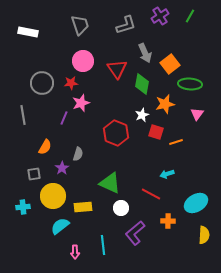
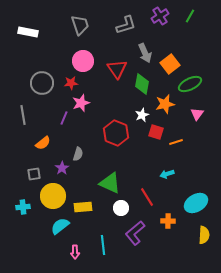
green ellipse: rotated 30 degrees counterclockwise
orange semicircle: moved 2 px left, 4 px up; rotated 21 degrees clockwise
red line: moved 4 px left, 3 px down; rotated 30 degrees clockwise
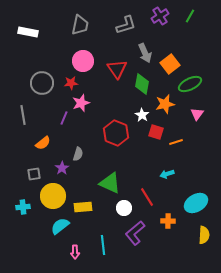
gray trapezoid: rotated 30 degrees clockwise
white star: rotated 16 degrees counterclockwise
white circle: moved 3 px right
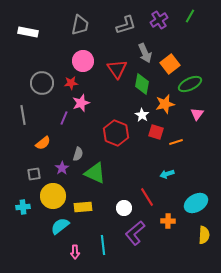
purple cross: moved 1 px left, 4 px down
green triangle: moved 15 px left, 10 px up
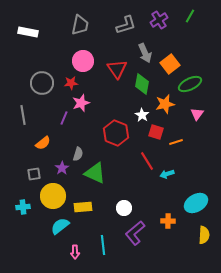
red line: moved 36 px up
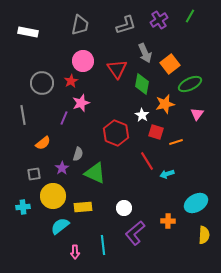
red star: moved 2 px up; rotated 24 degrees counterclockwise
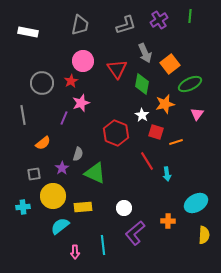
green line: rotated 24 degrees counterclockwise
cyan arrow: rotated 80 degrees counterclockwise
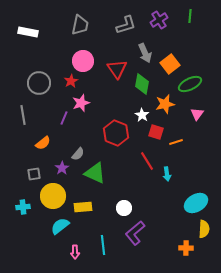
gray circle: moved 3 px left
gray semicircle: rotated 24 degrees clockwise
orange cross: moved 18 px right, 27 px down
yellow semicircle: moved 6 px up
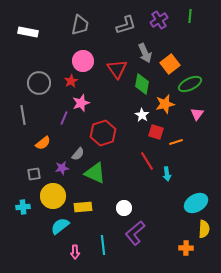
red hexagon: moved 13 px left; rotated 20 degrees clockwise
purple star: rotated 24 degrees clockwise
